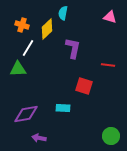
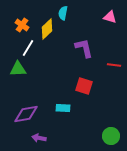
orange cross: rotated 16 degrees clockwise
purple L-shape: moved 11 px right; rotated 25 degrees counterclockwise
red line: moved 6 px right
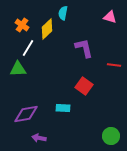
red square: rotated 18 degrees clockwise
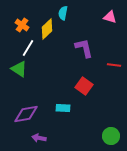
green triangle: moved 1 px right; rotated 36 degrees clockwise
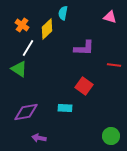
purple L-shape: rotated 105 degrees clockwise
cyan rectangle: moved 2 px right
purple diamond: moved 2 px up
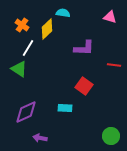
cyan semicircle: rotated 88 degrees clockwise
purple diamond: rotated 15 degrees counterclockwise
purple arrow: moved 1 px right
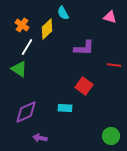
cyan semicircle: rotated 128 degrees counterclockwise
white line: moved 1 px left, 1 px up
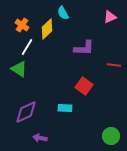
pink triangle: rotated 40 degrees counterclockwise
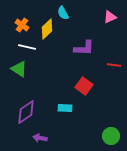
white line: rotated 72 degrees clockwise
purple diamond: rotated 10 degrees counterclockwise
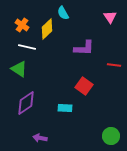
pink triangle: rotated 40 degrees counterclockwise
purple diamond: moved 9 px up
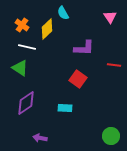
green triangle: moved 1 px right, 1 px up
red square: moved 6 px left, 7 px up
